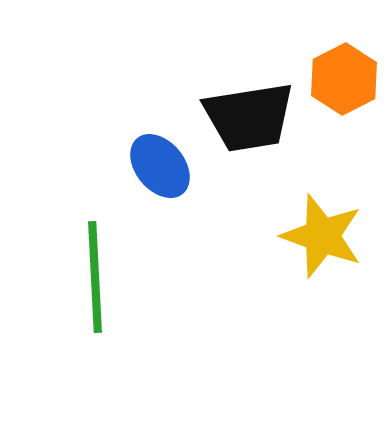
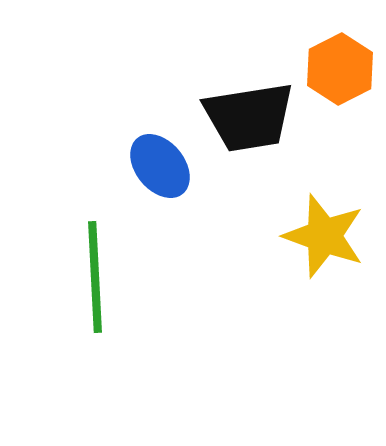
orange hexagon: moved 4 px left, 10 px up
yellow star: moved 2 px right
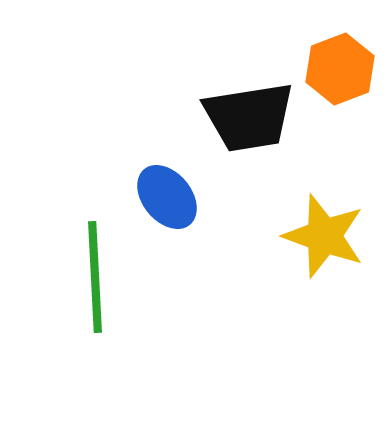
orange hexagon: rotated 6 degrees clockwise
blue ellipse: moved 7 px right, 31 px down
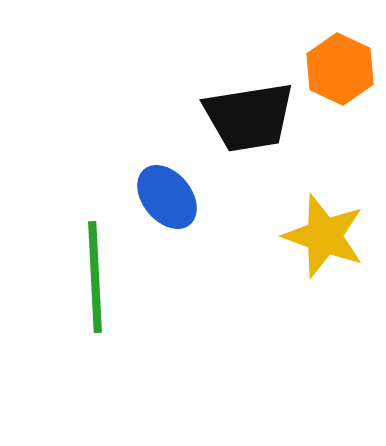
orange hexagon: rotated 14 degrees counterclockwise
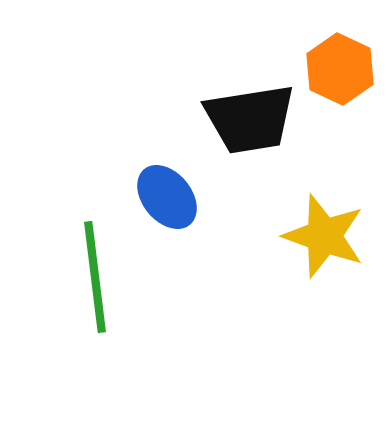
black trapezoid: moved 1 px right, 2 px down
green line: rotated 4 degrees counterclockwise
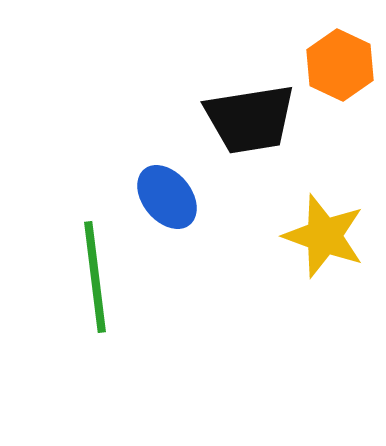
orange hexagon: moved 4 px up
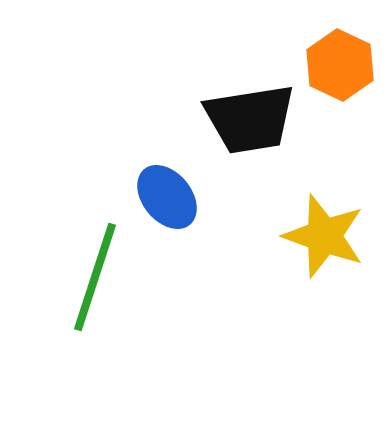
green line: rotated 25 degrees clockwise
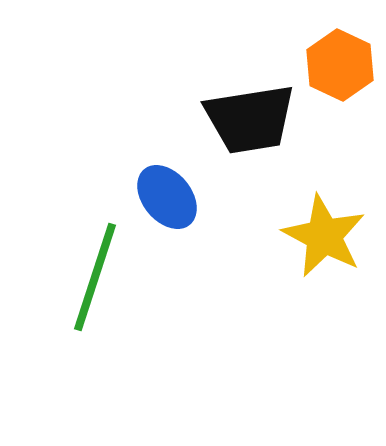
yellow star: rotated 8 degrees clockwise
